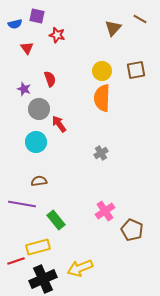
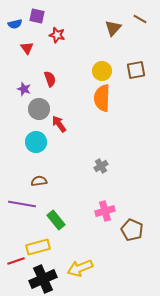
gray cross: moved 13 px down
pink cross: rotated 18 degrees clockwise
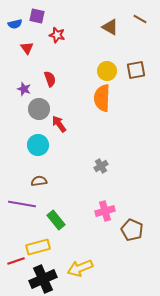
brown triangle: moved 3 px left, 1 px up; rotated 42 degrees counterclockwise
yellow circle: moved 5 px right
cyan circle: moved 2 px right, 3 px down
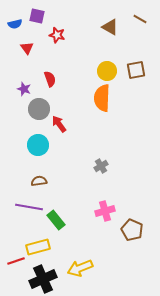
purple line: moved 7 px right, 3 px down
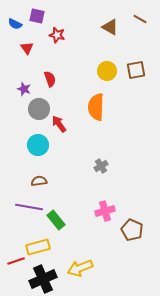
blue semicircle: rotated 40 degrees clockwise
orange semicircle: moved 6 px left, 9 px down
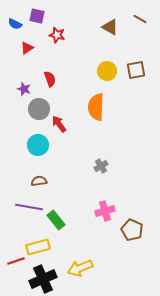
red triangle: rotated 32 degrees clockwise
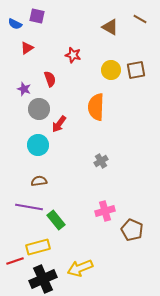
red star: moved 16 px right, 20 px down
yellow circle: moved 4 px right, 1 px up
red arrow: rotated 108 degrees counterclockwise
gray cross: moved 5 px up
red line: moved 1 px left
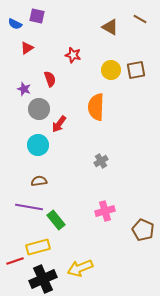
brown pentagon: moved 11 px right
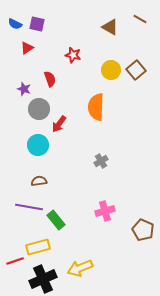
purple square: moved 8 px down
brown square: rotated 30 degrees counterclockwise
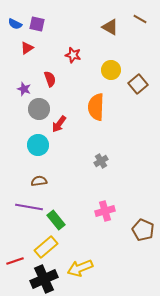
brown square: moved 2 px right, 14 px down
yellow rectangle: moved 8 px right; rotated 25 degrees counterclockwise
black cross: moved 1 px right
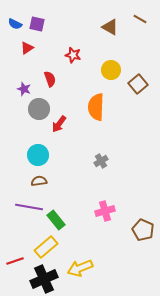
cyan circle: moved 10 px down
